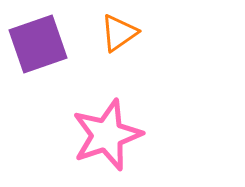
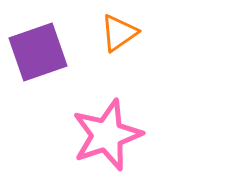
purple square: moved 8 px down
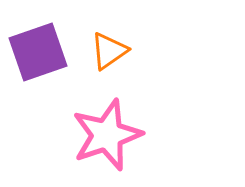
orange triangle: moved 10 px left, 18 px down
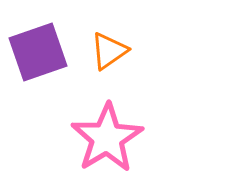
pink star: moved 3 px down; rotated 12 degrees counterclockwise
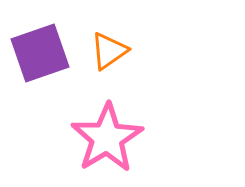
purple square: moved 2 px right, 1 px down
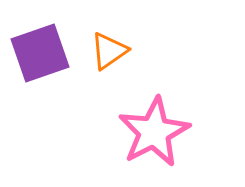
pink star: moved 47 px right, 6 px up; rotated 4 degrees clockwise
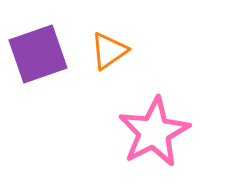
purple square: moved 2 px left, 1 px down
